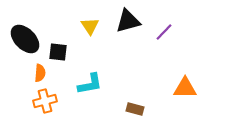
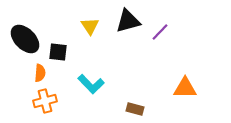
purple line: moved 4 px left
cyan L-shape: moved 1 px right; rotated 56 degrees clockwise
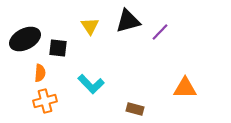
black ellipse: rotated 72 degrees counterclockwise
black square: moved 4 px up
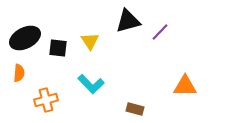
yellow triangle: moved 15 px down
black ellipse: moved 1 px up
orange semicircle: moved 21 px left
orange triangle: moved 2 px up
orange cross: moved 1 px right, 1 px up
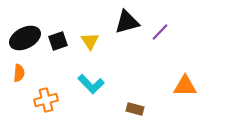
black triangle: moved 1 px left, 1 px down
black square: moved 7 px up; rotated 24 degrees counterclockwise
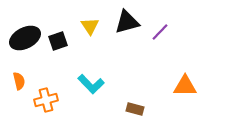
yellow triangle: moved 15 px up
orange semicircle: moved 8 px down; rotated 18 degrees counterclockwise
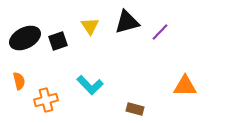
cyan L-shape: moved 1 px left, 1 px down
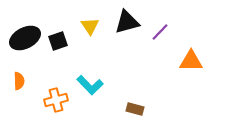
orange semicircle: rotated 12 degrees clockwise
orange triangle: moved 6 px right, 25 px up
orange cross: moved 10 px right
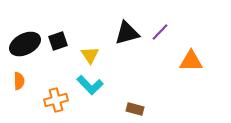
black triangle: moved 11 px down
yellow triangle: moved 29 px down
black ellipse: moved 6 px down
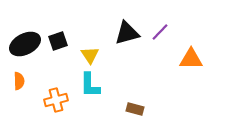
orange triangle: moved 2 px up
cyan L-shape: rotated 44 degrees clockwise
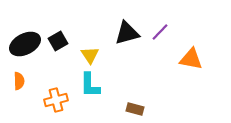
black square: rotated 12 degrees counterclockwise
orange triangle: rotated 10 degrees clockwise
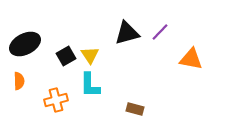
black square: moved 8 px right, 15 px down
